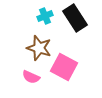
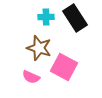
cyan cross: moved 1 px right, 1 px down; rotated 21 degrees clockwise
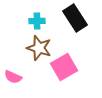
cyan cross: moved 9 px left, 4 px down
pink square: rotated 32 degrees clockwise
pink semicircle: moved 18 px left
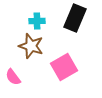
black rectangle: rotated 56 degrees clockwise
brown star: moved 8 px left, 2 px up
pink semicircle: rotated 30 degrees clockwise
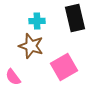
black rectangle: rotated 36 degrees counterclockwise
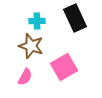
black rectangle: rotated 12 degrees counterclockwise
pink semicircle: moved 12 px right; rotated 114 degrees counterclockwise
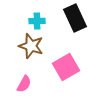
pink square: moved 2 px right
pink semicircle: moved 1 px left, 7 px down
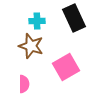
black rectangle: moved 1 px left
pink semicircle: rotated 30 degrees counterclockwise
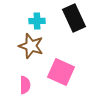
pink square: moved 5 px left, 5 px down; rotated 36 degrees counterclockwise
pink semicircle: moved 1 px right, 1 px down
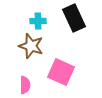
cyan cross: moved 1 px right
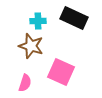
black rectangle: rotated 40 degrees counterclockwise
pink semicircle: moved 2 px up; rotated 18 degrees clockwise
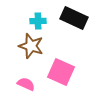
pink semicircle: moved 1 px right, 1 px down; rotated 84 degrees counterclockwise
